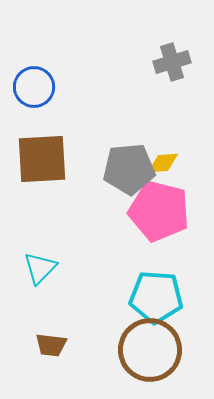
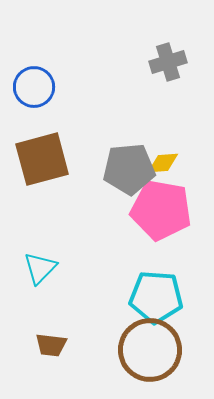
gray cross: moved 4 px left
brown square: rotated 12 degrees counterclockwise
pink pentagon: moved 2 px right, 1 px up; rotated 4 degrees counterclockwise
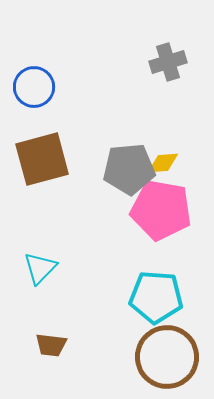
brown circle: moved 17 px right, 7 px down
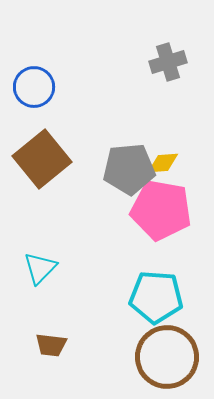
brown square: rotated 24 degrees counterclockwise
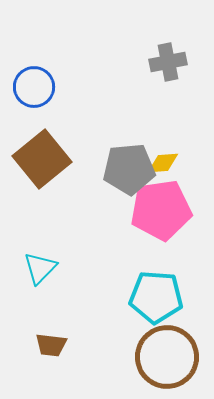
gray cross: rotated 6 degrees clockwise
pink pentagon: rotated 18 degrees counterclockwise
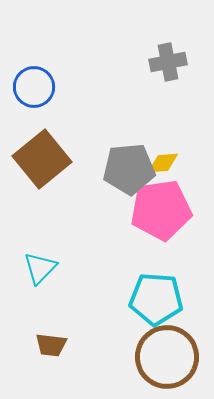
cyan pentagon: moved 2 px down
